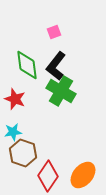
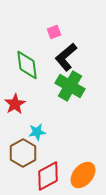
black L-shape: moved 10 px right, 9 px up; rotated 12 degrees clockwise
green cross: moved 9 px right, 5 px up
red star: moved 5 px down; rotated 20 degrees clockwise
cyan star: moved 24 px right
brown hexagon: rotated 12 degrees clockwise
red diamond: rotated 28 degrees clockwise
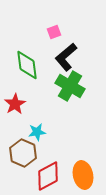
brown hexagon: rotated 8 degrees counterclockwise
orange ellipse: rotated 52 degrees counterclockwise
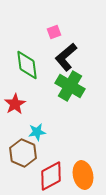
red diamond: moved 3 px right
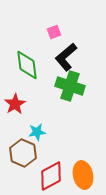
green cross: rotated 12 degrees counterclockwise
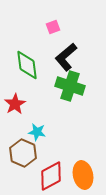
pink square: moved 1 px left, 5 px up
cyan star: rotated 18 degrees clockwise
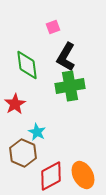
black L-shape: rotated 20 degrees counterclockwise
green cross: rotated 28 degrees counterclockwise
cyan star: rotated 18 degrees clockwise
orange ellipse: rotated 16 degrees counterclockwise
